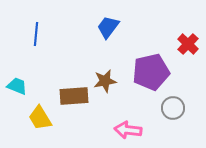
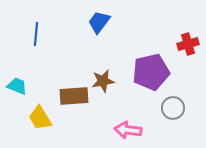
blue trapezoid: moved 9 px left, 5 px up
red cross: rotated 30 degrees clockwise
brown star: moved 2 px left
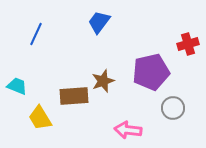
blue line: rotated 20 degrees clockwise
brown star: rotated 10 degrees counterclockwise
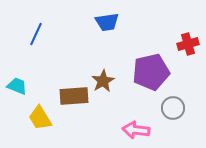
blue trapezoid: moved 8 px right; rotated 135 degrees counterclockwise
brown star: rotated 10 degrees counterclockwise
pink arrow: moved 8 px right
